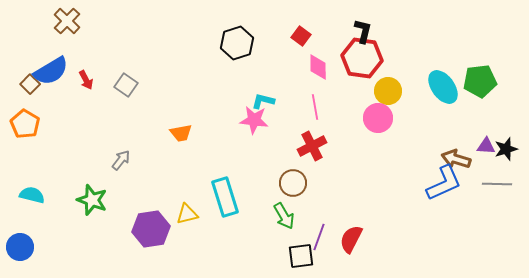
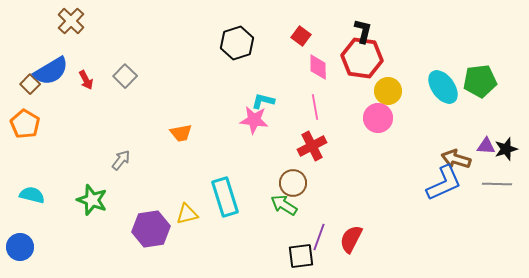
brown cross: moved 4 px right
gray square: moved 1 px left, 9 px up; rotated 10 degrees clockwise
green arrow: moved 11 px up; rotated 152 degrees clockwise
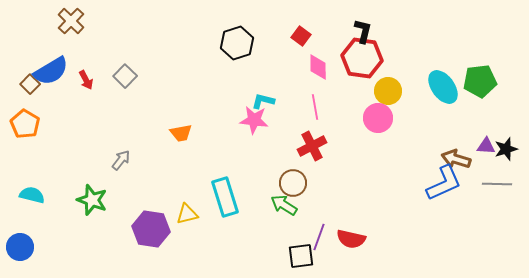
purple hexagon: rotated 18 degrees clockwise
red semicircle: rotated 104 degrees counterclockwise
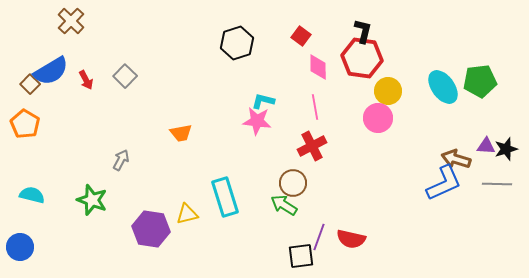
pink star: moved 3 px right, 1 px down
gray arrow: rotated 10 degrees counterclockwise
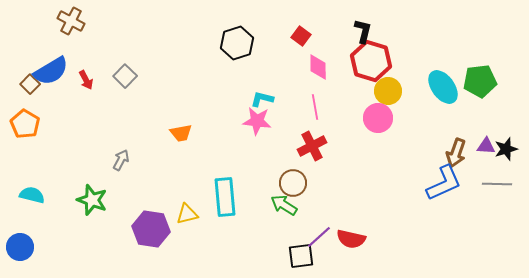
brown cross: rotated 16 degrees counterclockwise
red hexagon: moved 9 px right, 3 px down; rotated 9 degrees clockwise
cyan L-shape: moved 1 px left, 2 px up
brown arrow: moved 6 px up; rotated 88 degrees counterclockwise
cyan rectangle: rotated 12 degrees clockwise
purple line: rotated 28 degrees clockwise
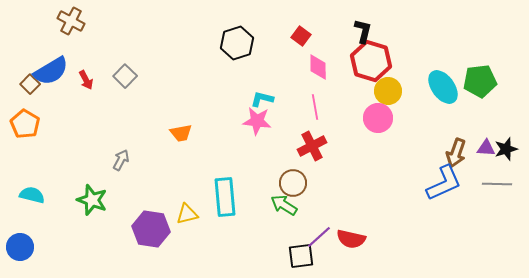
purple triangle: moved 2 px down
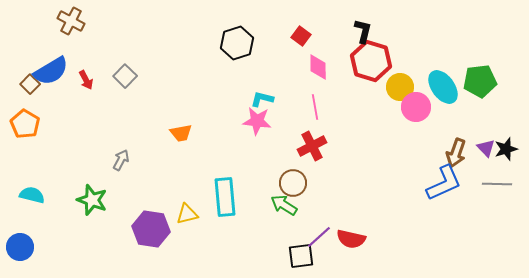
yellow circle: moved 12 px right, 4 px up
pink circle: moved 38 px right, 11 px up
purple triangle: rotated 42 degrees clockwise
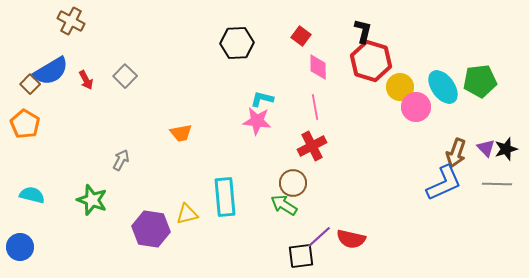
black hexagon: rotated 16 degrees clockwise
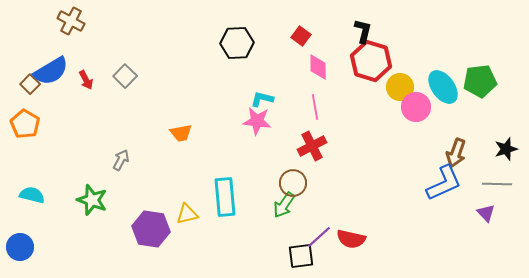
purple triangle: moved 65 px down
green arrow: rotated 88 degrees counterclockwise
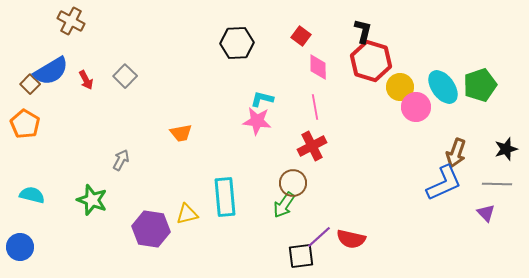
green pentagon: moved 4 px down; rotated 12 degrees counterclockwise
